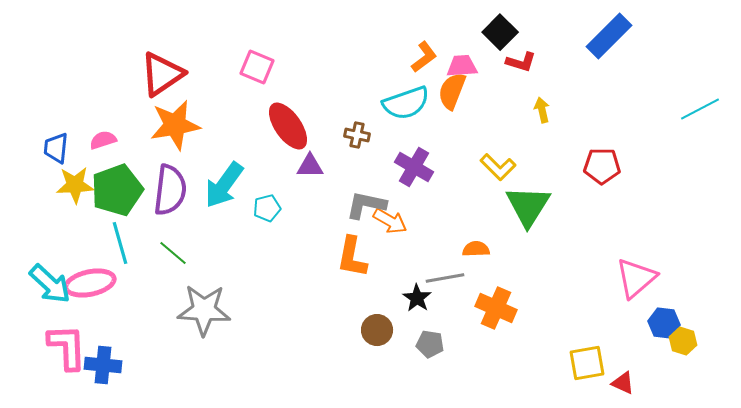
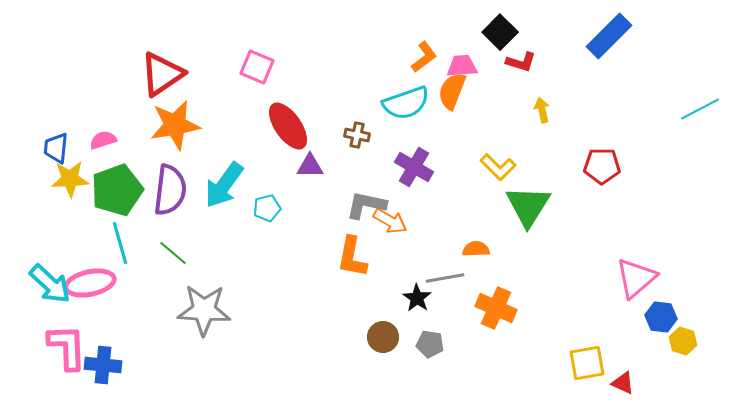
yellow star at (75, 185): moved 5 px left, 6 px up
blue hexagon at (664, 323): moved 3 px left, 6 px up
brown circle at (377, 330): moved 6 px right, 7 px down
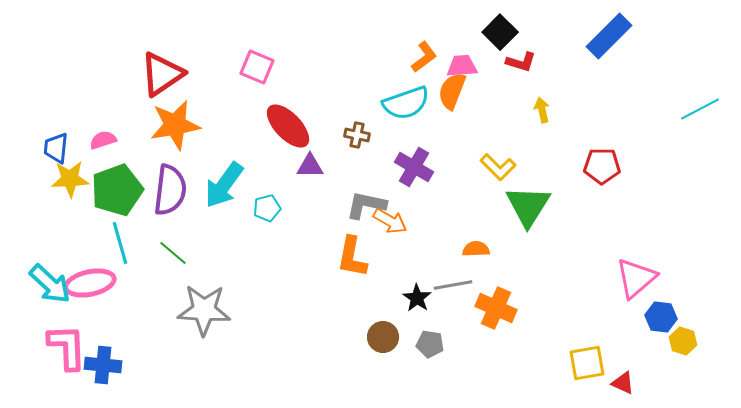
red ellipse at (288, 126): rotated 9 degrees counterclockwise
gray line at (445, 278): moved 8 px right, 7 px down
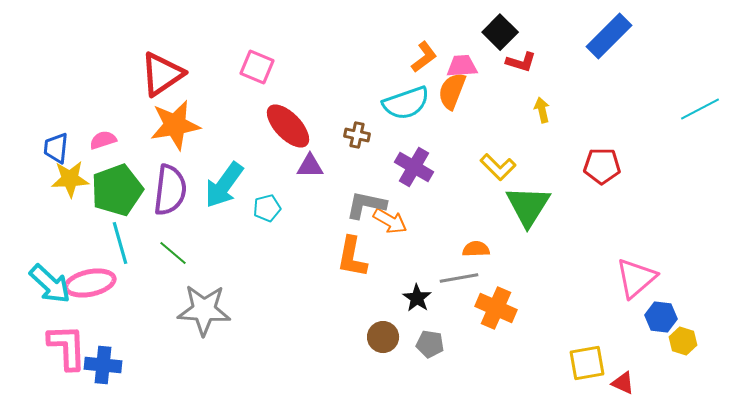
gray line at (453, 285): moved 6 px right, 7 px up
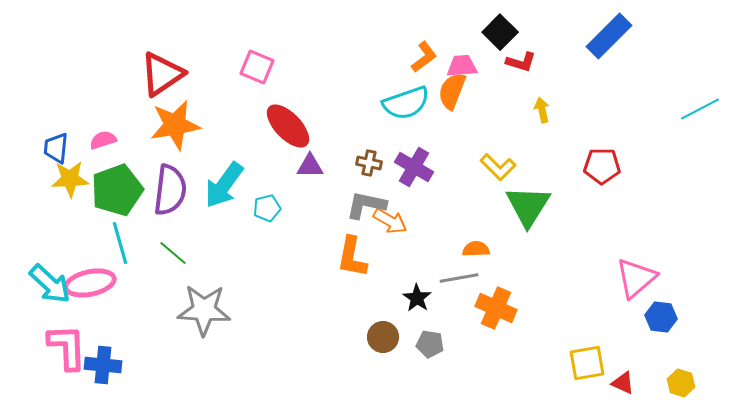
brown cross at (357, 135): moved 12 px right, 28 px down
yellow hexagon at (683, 341): moved 2 px left, 42 px down
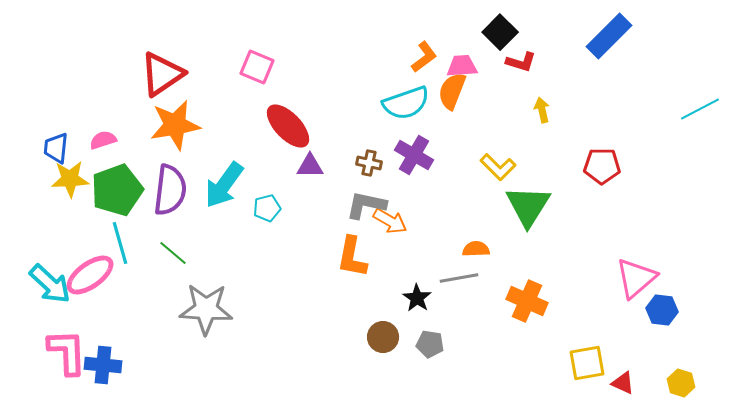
purple cross at (414, 167): moved 12 px up
pink ellipse at (90, 283): moved 8 px up; rotated 24 degrees counterclockwise
orange cross at (496, 308): moved 31 px right, 7 px up
gray star at (204, 310): moved 2 px right, 1 px up
blue hexagon at (661, 317): moved 1 px right, 7 px up
pink L-shape at (67, 347): moved 5 px down
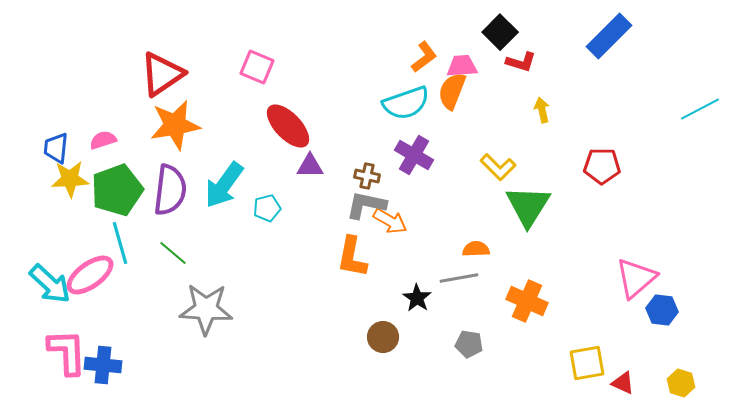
brown cross at (369, 163): moved 2 px left, 13 px down
gray pentagon at (430, 344): moved 39 px right
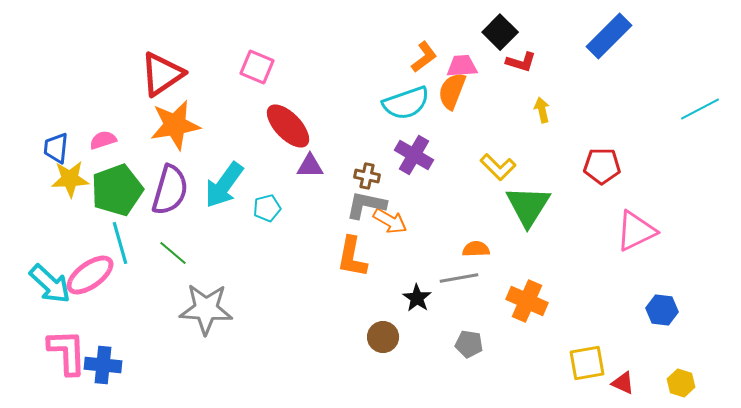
purple semicircle at (170, 190): rotated 9 degrees clockwise
pink triangle at (636, 278): moved 47 px up; rotated 15 degrees clockwise
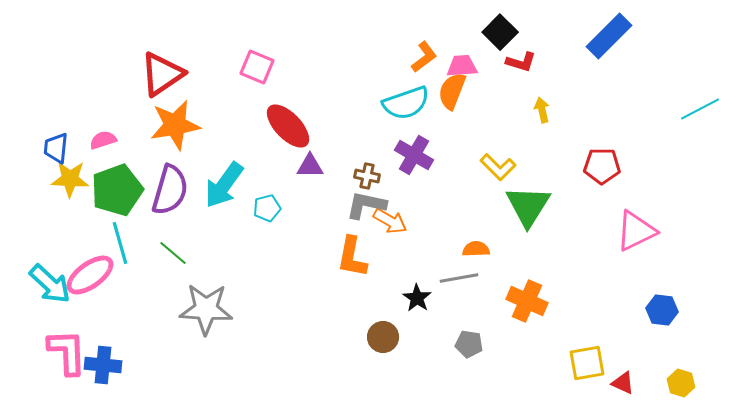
yellow star at (70, 179): rotated 6 degrees clockwise
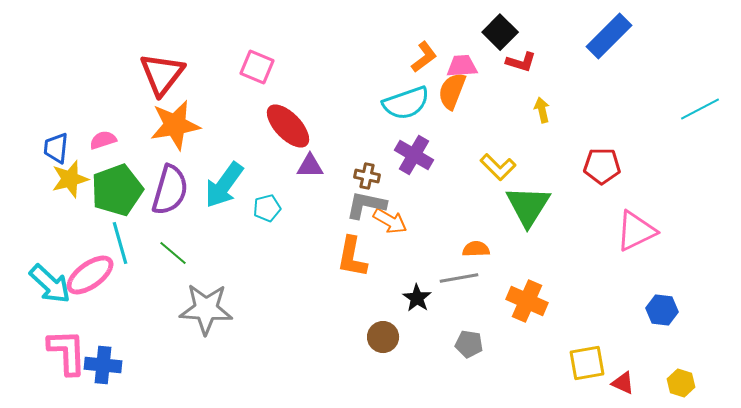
red triangle at (162, 74): rotated 18 degrees counterclockwise
yellow star at (70, 179): rotated 18 degrees counterclockwise
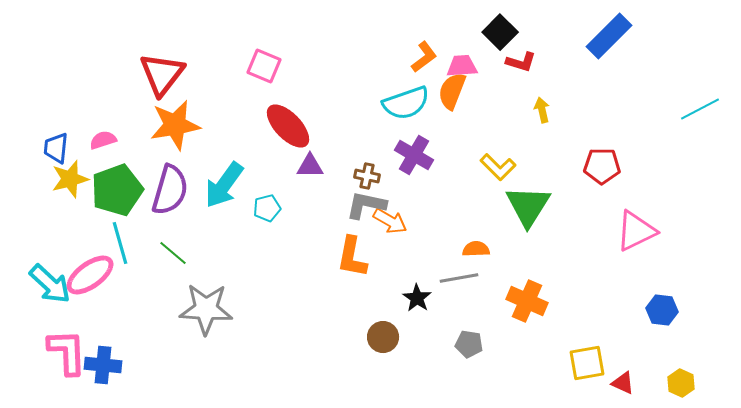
pink square at (257, 67): moved 7 px right, 1 px up
yellow hexagon at (681, 383): rotated 8 degrees clockwise
